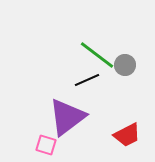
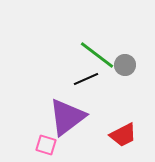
black line: moved 1 px left, 1 px up
red trapezoid: moved 4 px left
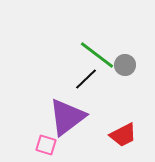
black line: rotated 20 degrees counterclockwise
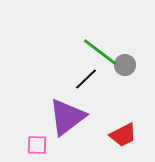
green line: moved 3 px right, 3 px up
pink square: moved 9 px left; rotated 15 degrees counterclockwise
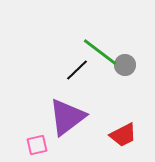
black line: moved 9 px left, 9 px up
pink square: rotated 15 degrees counterclockwise
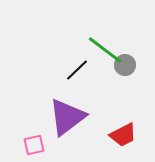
green line: moved 5 px right, 2 px up
pink square: moved 3 px left
